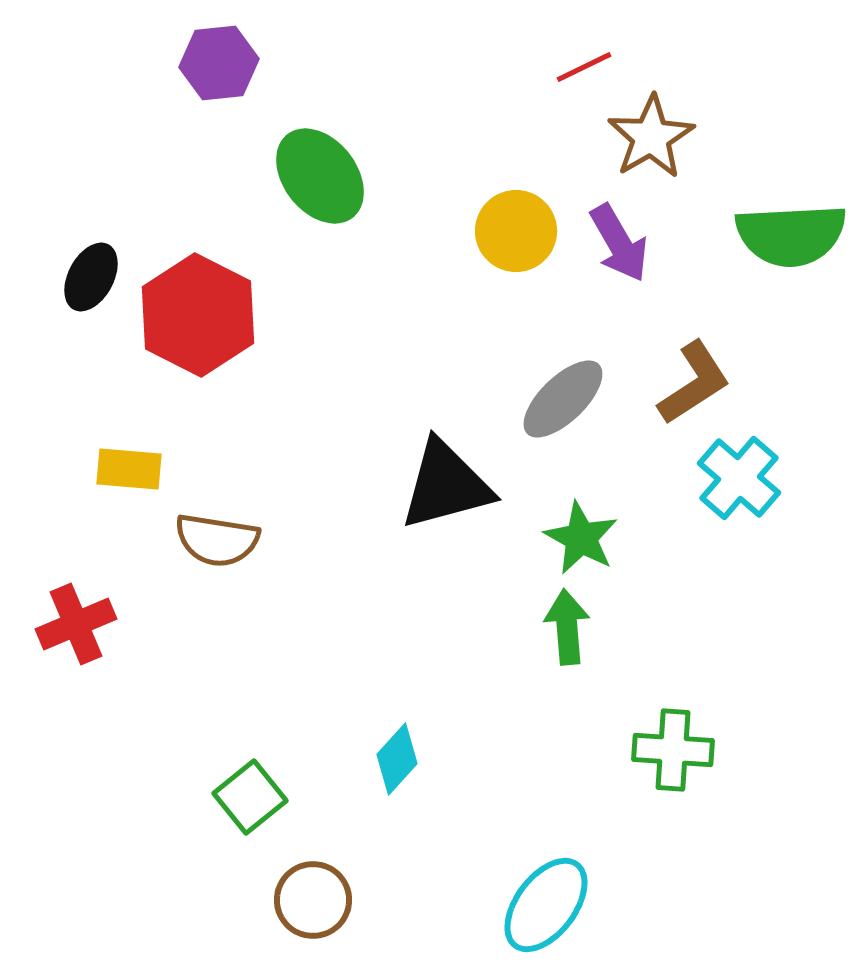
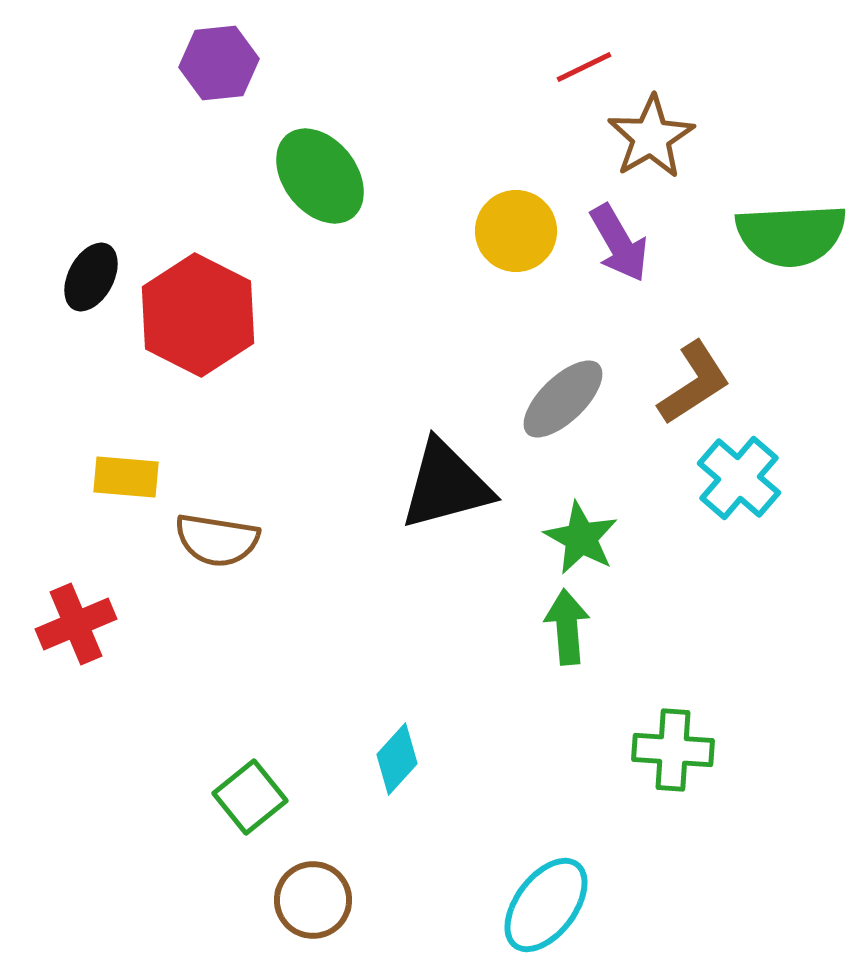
yellow rectangle: moved 3 px left, 8 px down
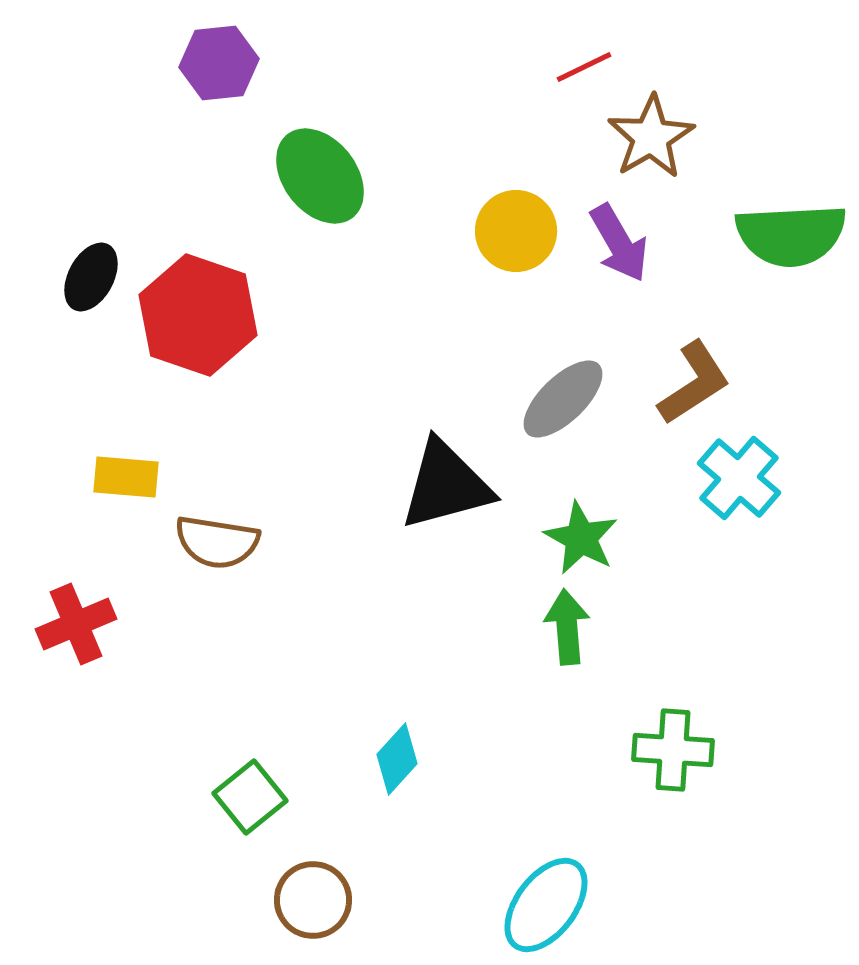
red hexagon: rotated 8 degrees counterclockwise
brown semicircle: moved 2 px down
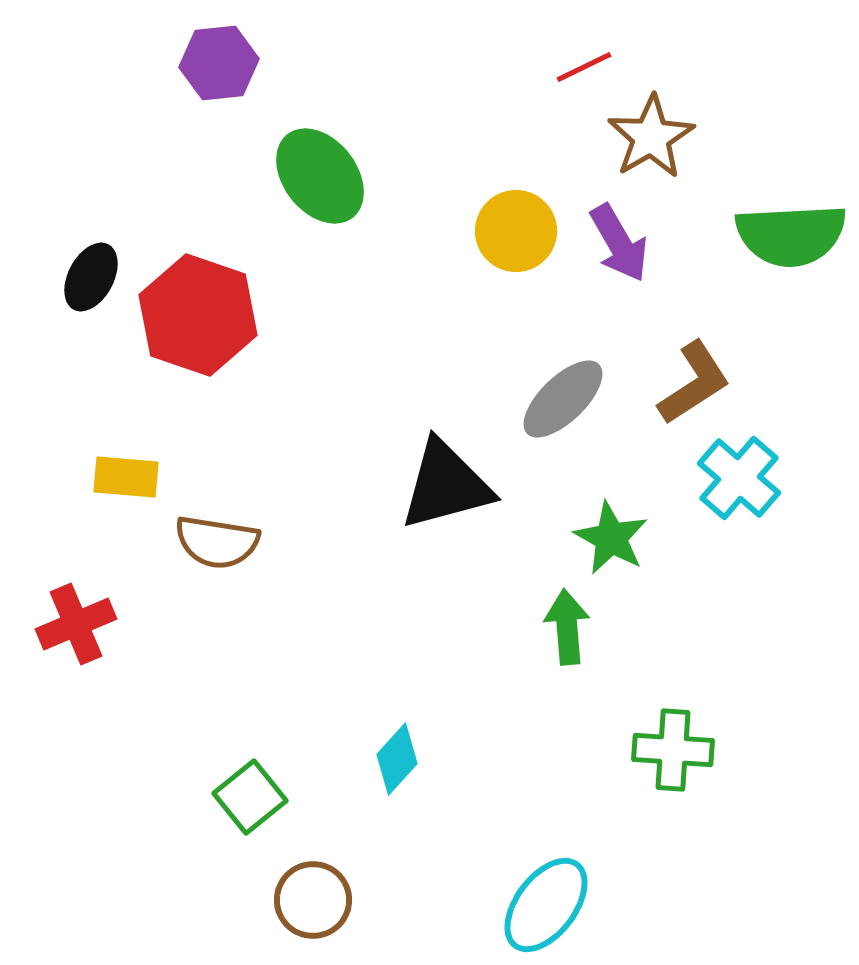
green star: moved 30 px right
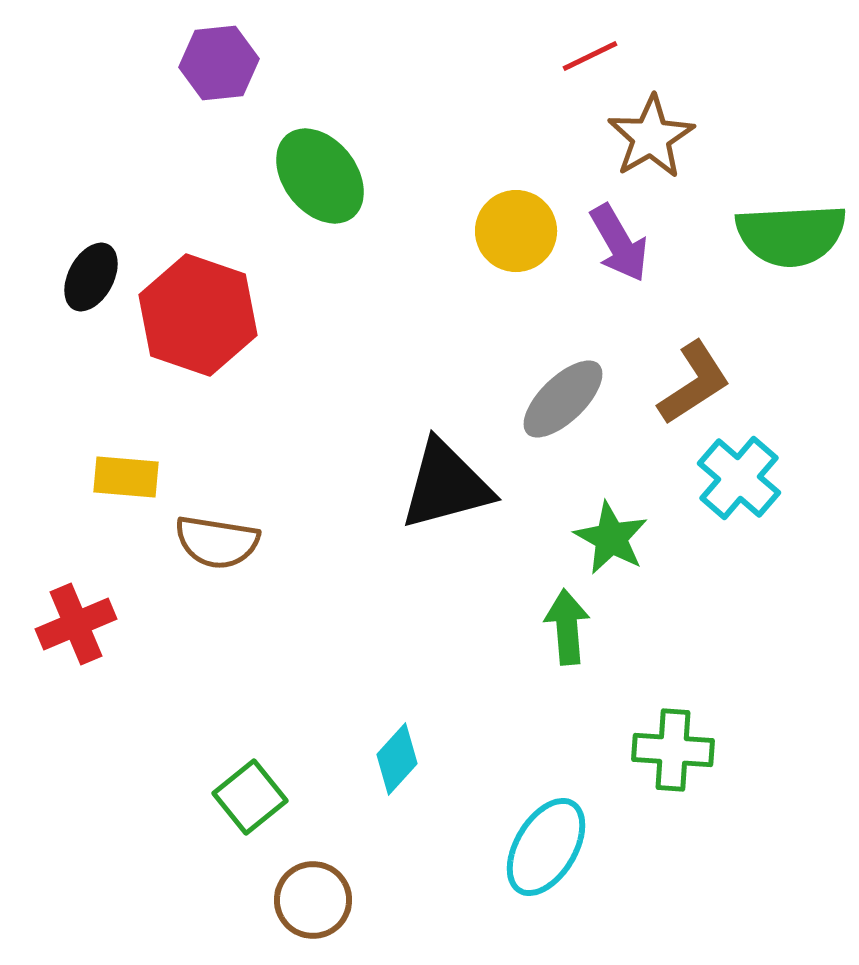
red line: moved 6 px right, 11 px up
cyan ellipse: moved 58 px up; rotated 6 degrees counterclockwise
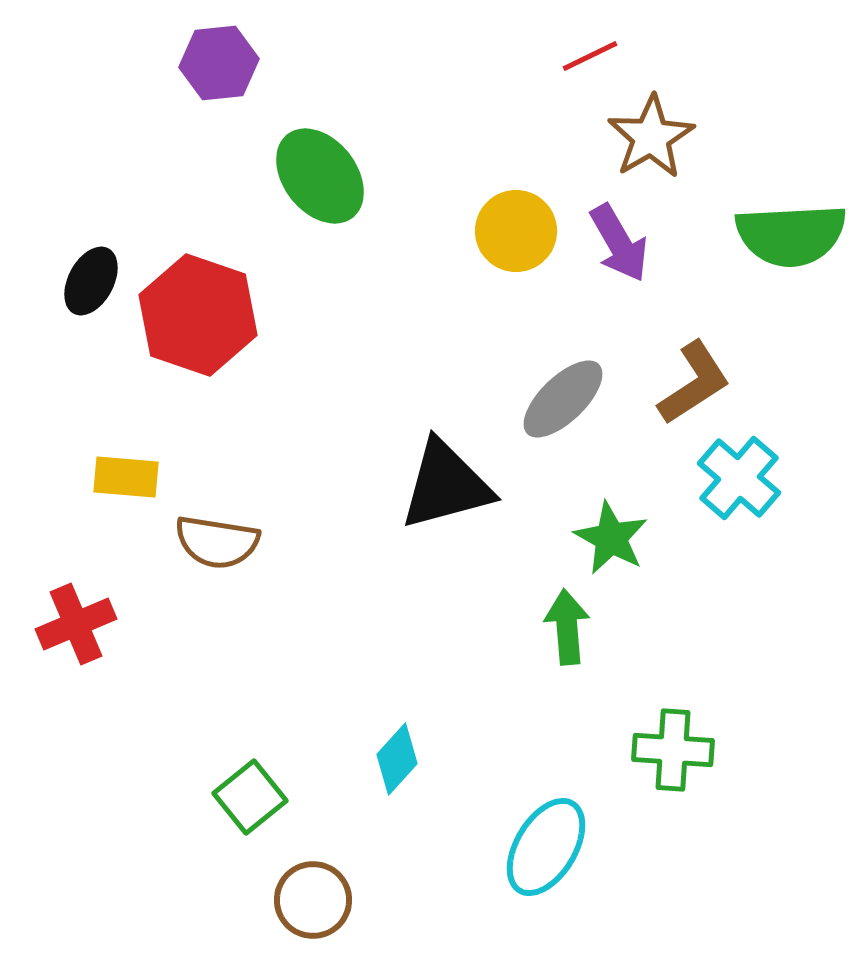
black ellipse: moved 4 px down
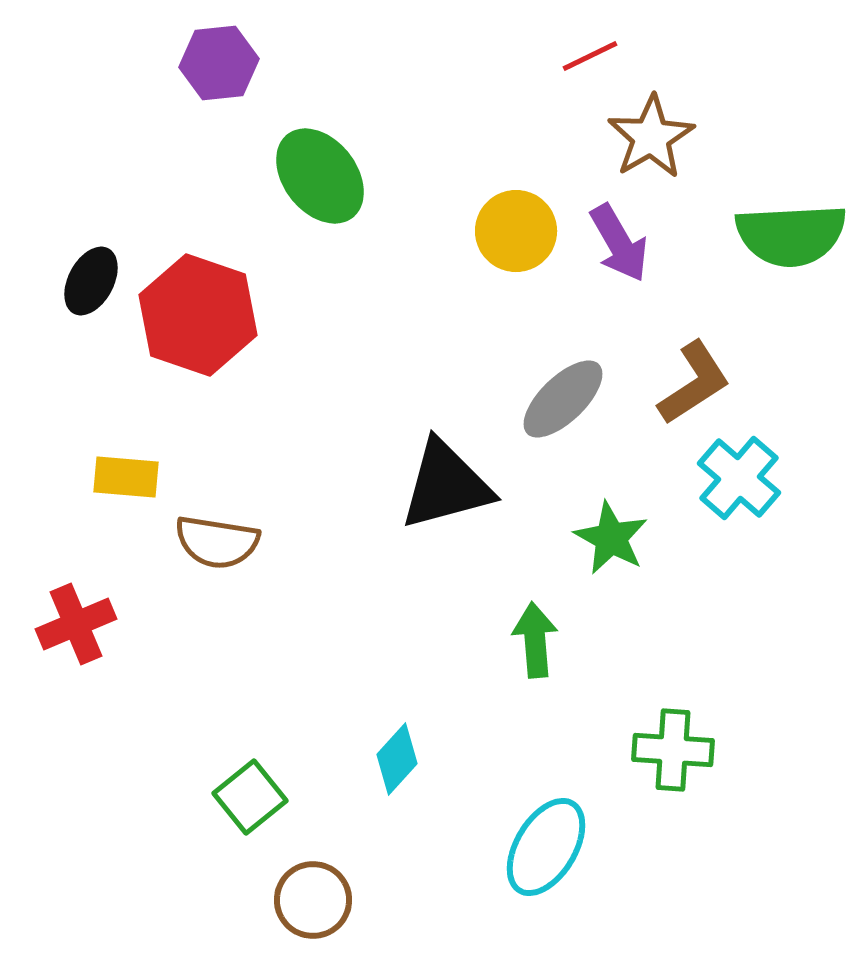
green arrow: moved 32 px left, 13 px down
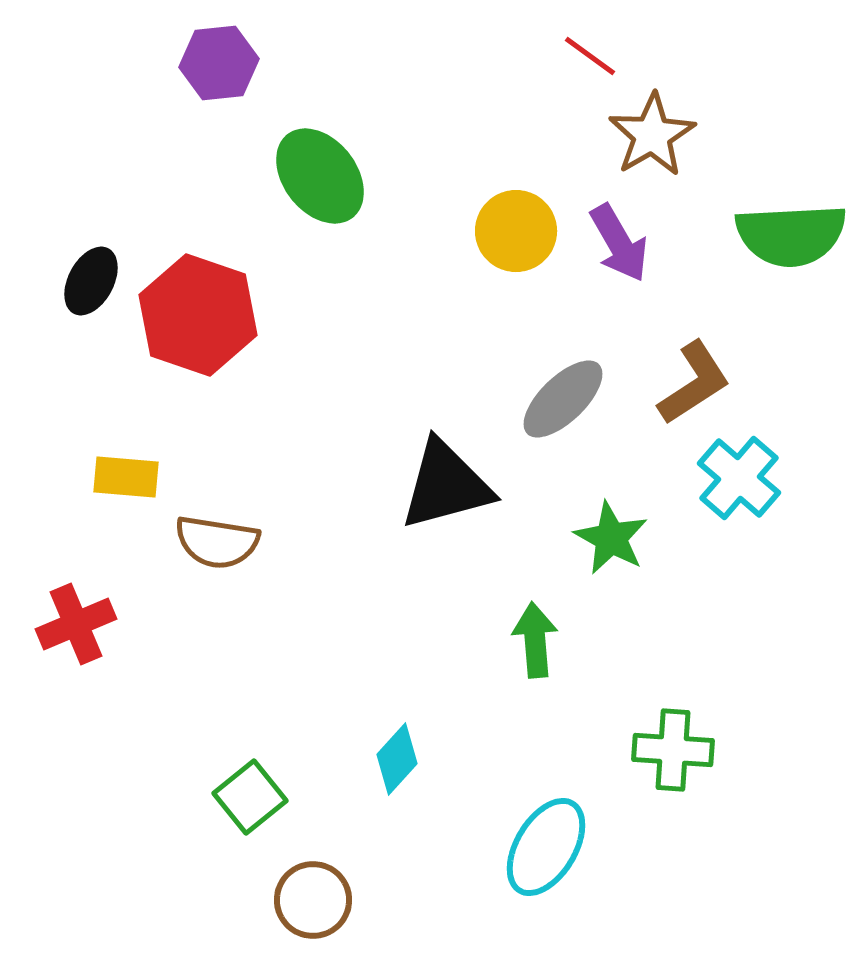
red line: rotated 62 degrees clockwise
brown star: moved 1 px right, 2 px up
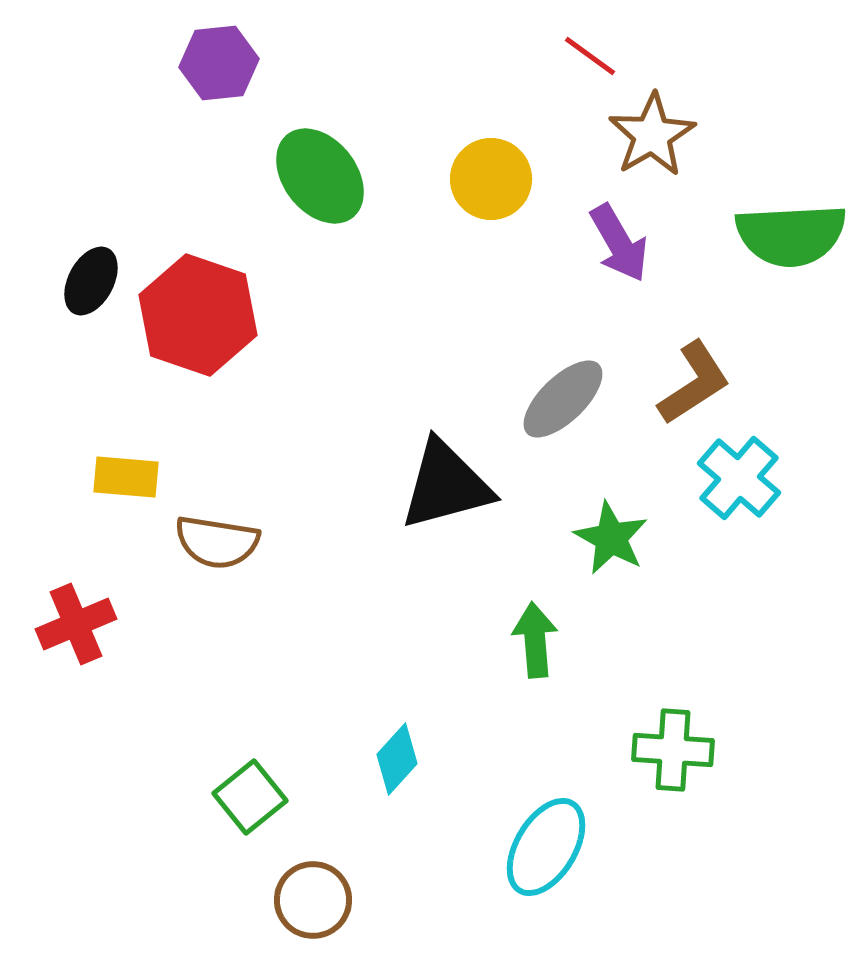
yellow circle: moved 25 px left, 52 px up
